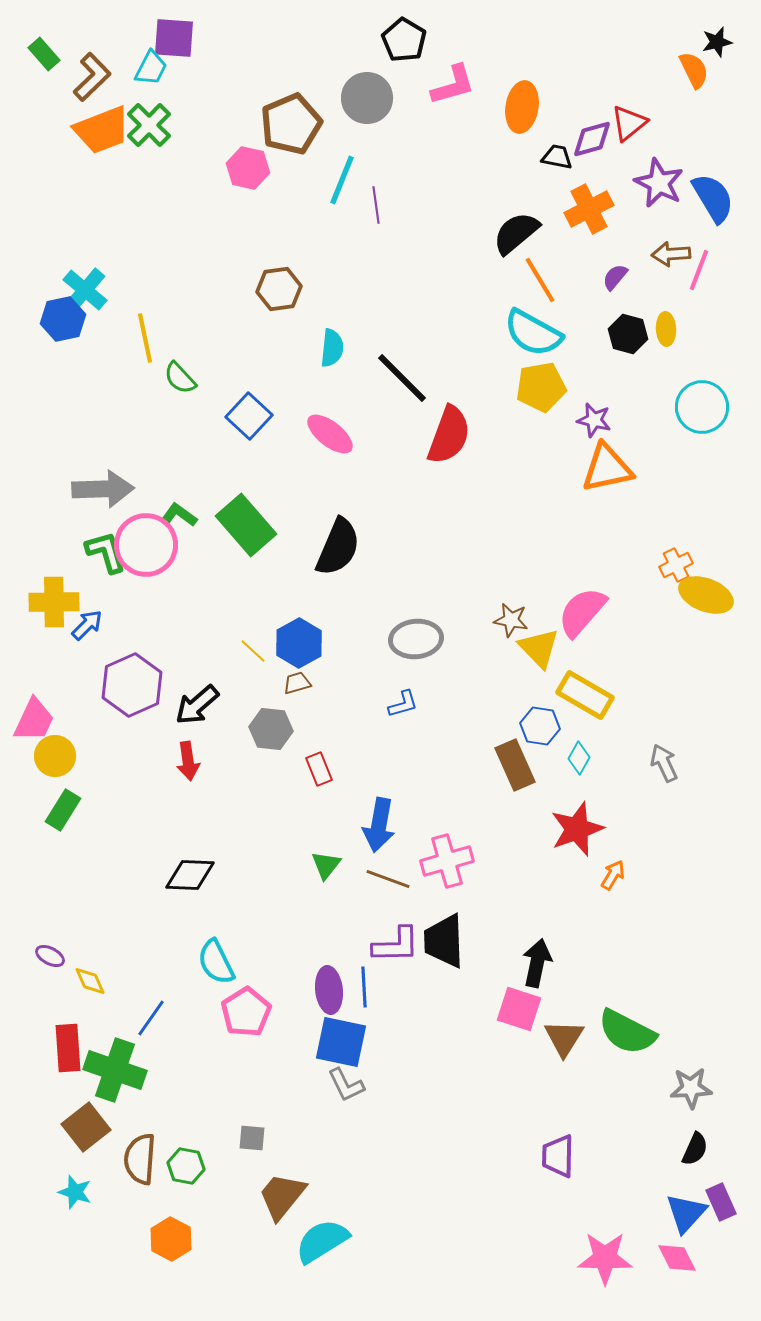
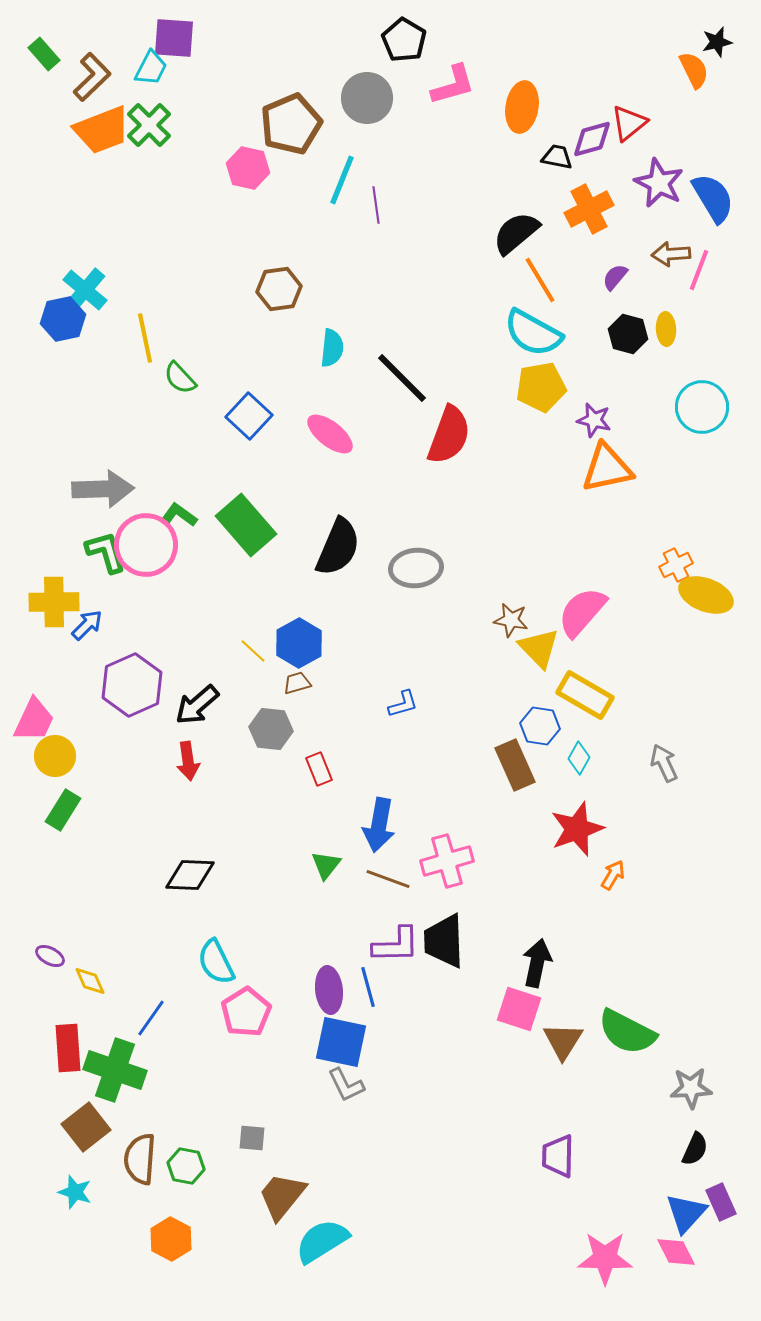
gray ellipse at (416, 639): moved 71 px up
blue line at (364, 987): moved 4 px right; rotated 12 degrees counterclockwise
brown triangle at (564, 1038): moved 1 px left, 3 px down
pink diamond at (677, 1258): moved 1 px left, 6 px up
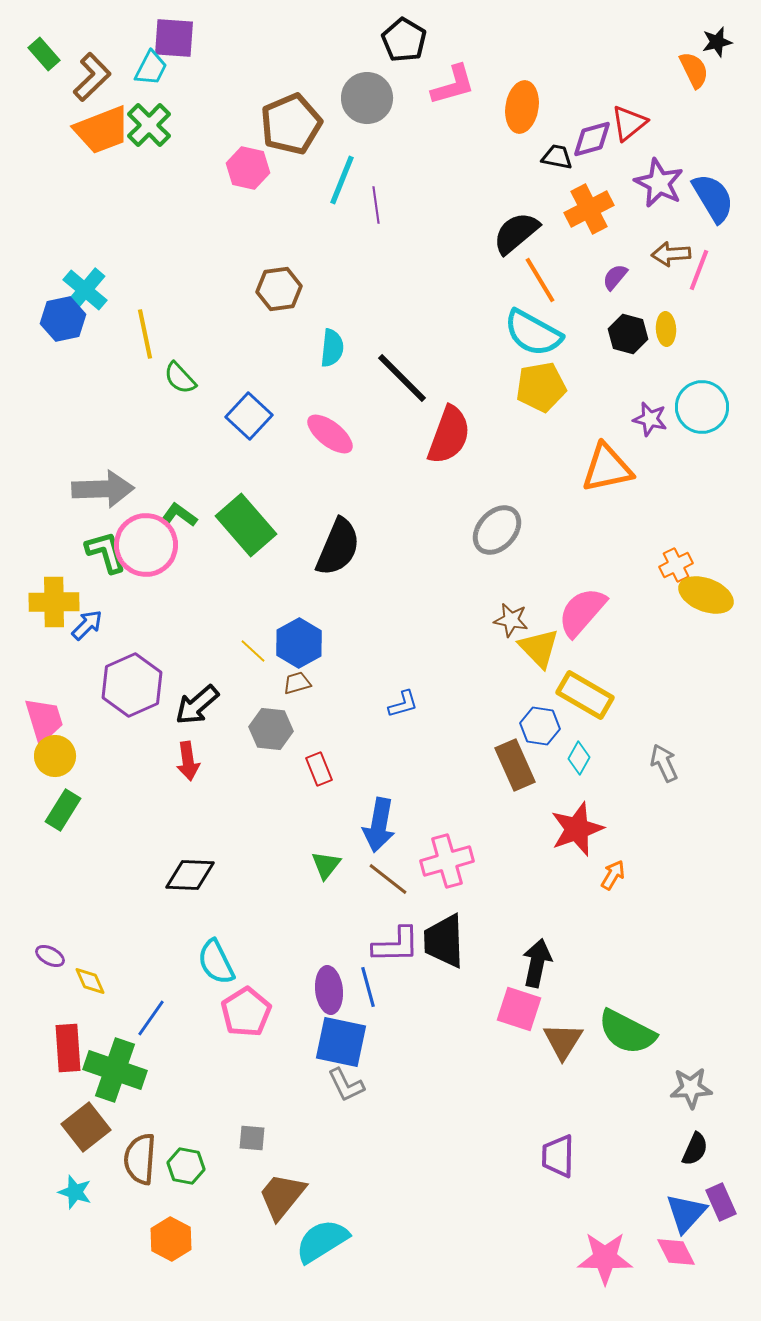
yellow line at (145, 338): moved 4 px up
purple star at (594, 420): moved 56 px right, 1 px up
gray ellipse at (416, 568): moved 81 px right, 38 px up; rotated 42 degrees counterclockwise
pink trapezoid at (34, 720): moved 10 px right; rotated 42 degrees counterclockwise
brown line at (388, 879): rotated 18 degrees clockwise
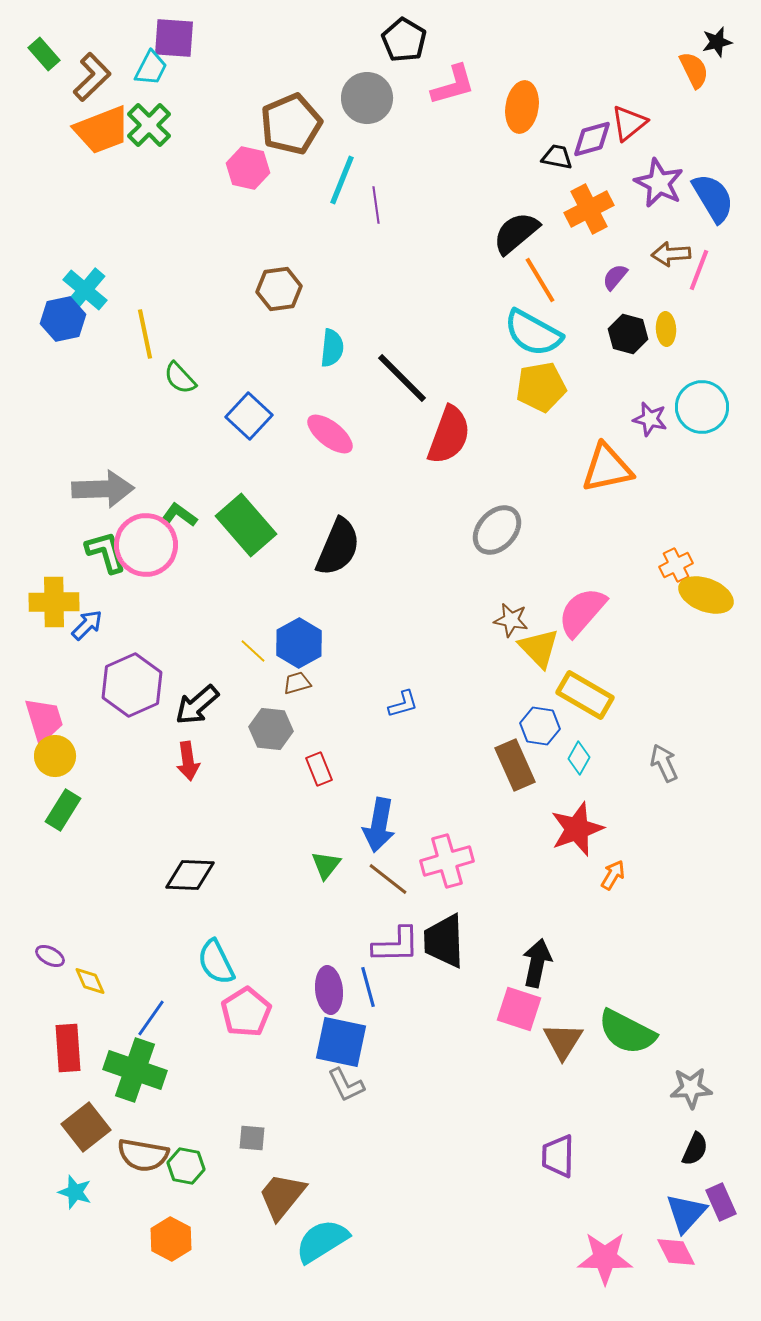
green cross at (115, 1070): moved 20 px right
brown semicircle at (140, 1159): moved 3 px right, 4 px up; rotated 84 degrees counterclockwise
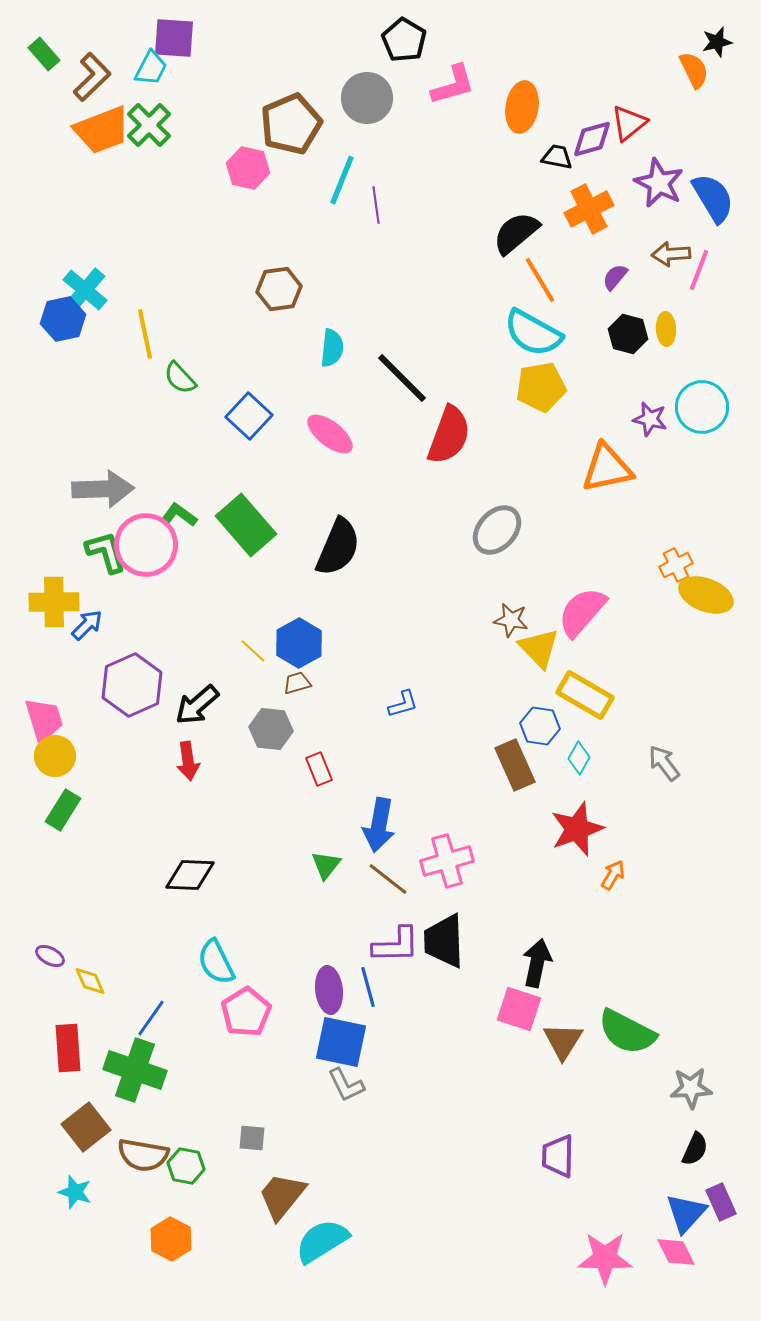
gray arrow at (664, 763): rotated 12 degrees counterclockwise
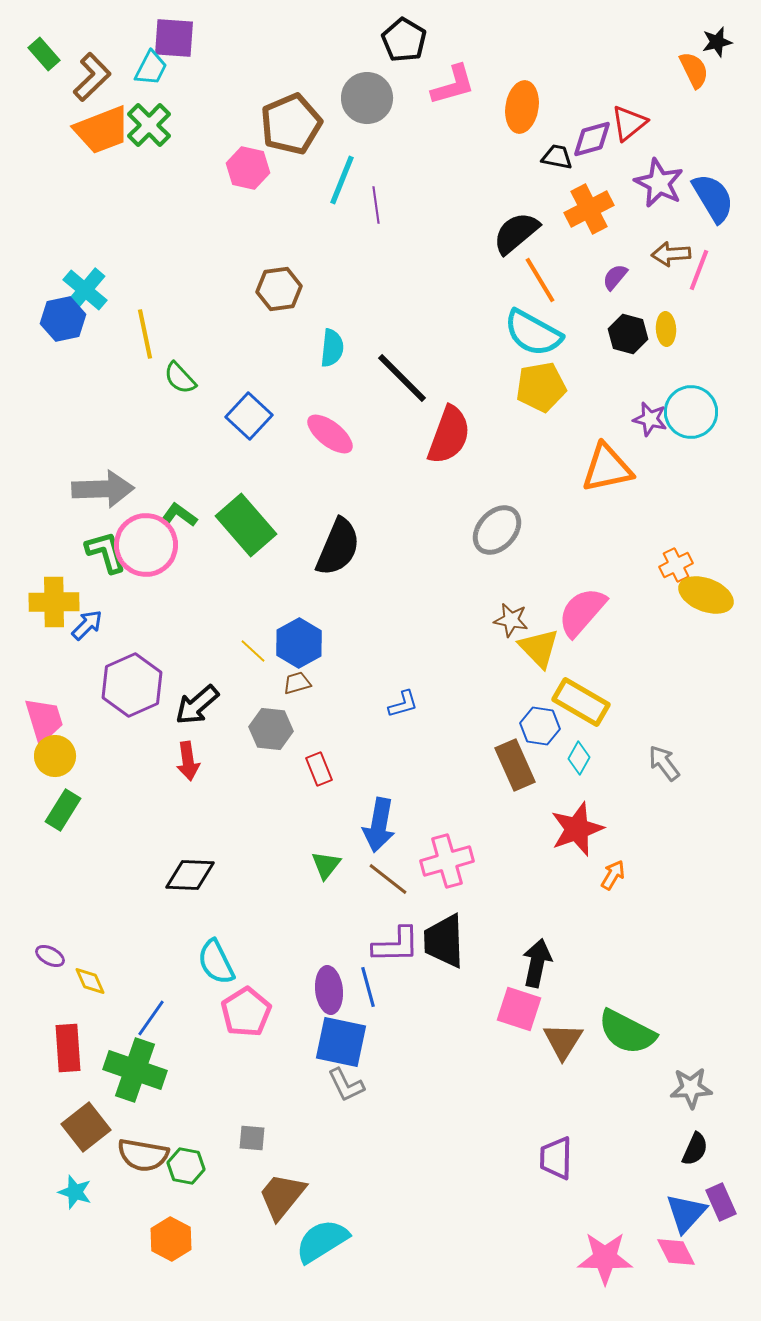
cyan circle at (702, 407): moved 11 px left, 5 px down
yellow rectangle at (585, 695): moved 4 px left, 7 px down
purple trapezoid at (558, 1156): moved 2 px left, 2 px down
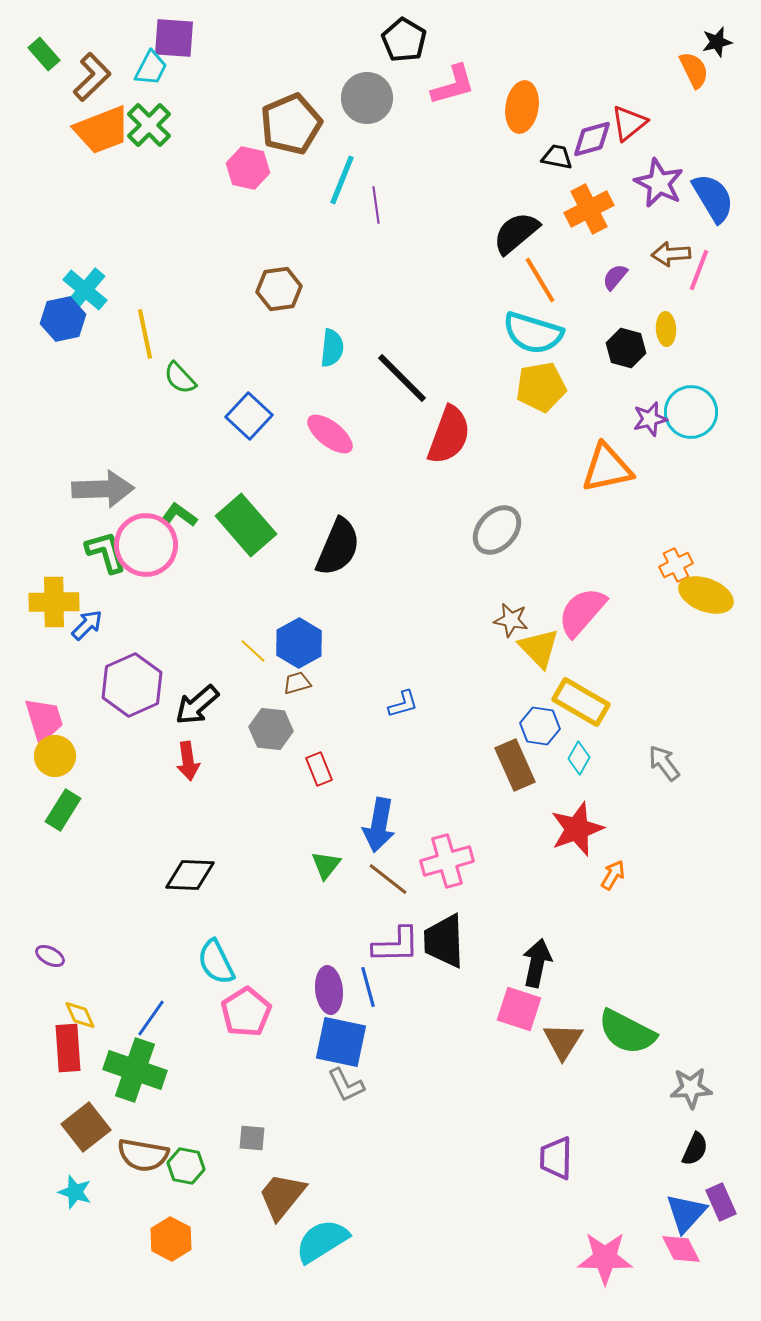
cyan semicircle at (533, 333): rotated 12 degrees counterclockwise
black hexagon at (628, 334): moved 2 px left, 14 px down
purple star at (650, 419): rotated 28 degrees counterclockwise
yellow diamond at (90, 981): moved 10 px left, 34 px down
pink diamond at (676, 1252): moved 5 px right, 3 px up
